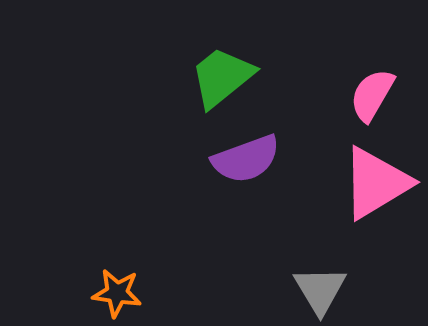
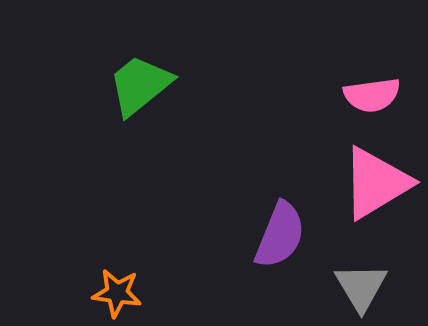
green trapezoid: moved 82 px left, 8 px down
pink semicircle: rotated 128 degrees counterclockwise
purple semicircle: moved 34 px right, 76 px down; rotated 48 degrees counterclockwise
gray triangle: moved 41 px right, 3 px up
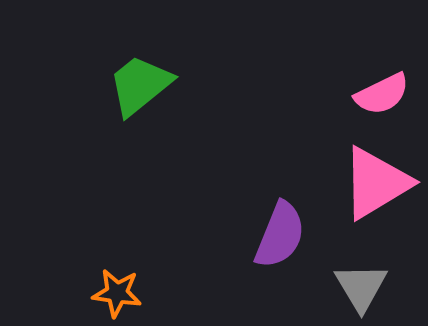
pink semicircle: moved 10 px right, 1 px up; rotated 18 degrees counterclockwise
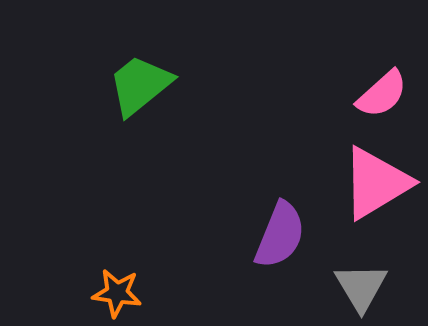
pink semicircle: rotated 16 degrees counterclockwise
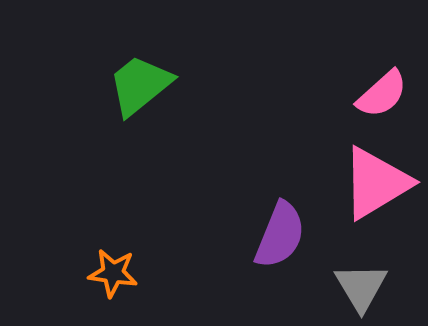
orange star: moved 4 px left, 20 px up
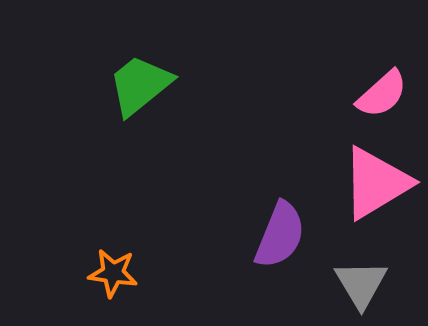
gray triangle: moved 3 px up
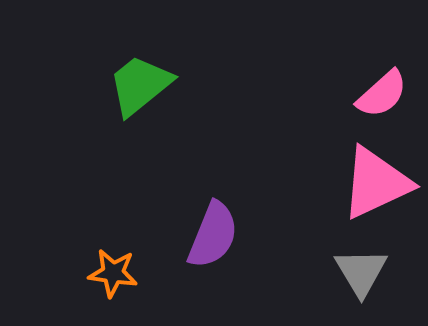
pink triangle: rotated 6 degrees clockwise
purple semicircle: moved 67 px left
gray triangle: moved 12 px up
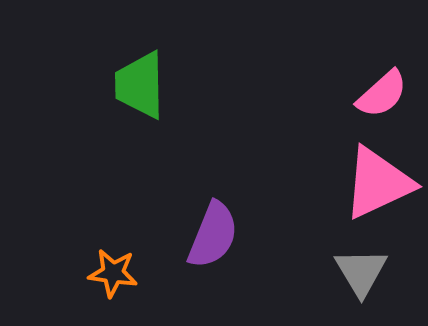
green trapezoid: rotated 52 degrees counterclockwise
pink triangle: moved 2 px right
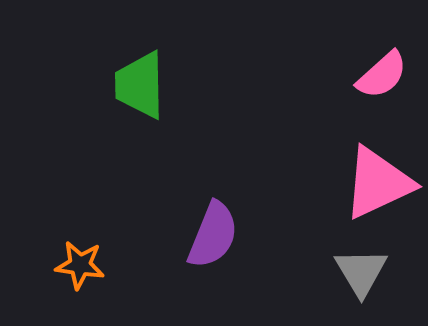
pink semicircle: moved 19 px up
orange star: moved 33 px left, 8 px up
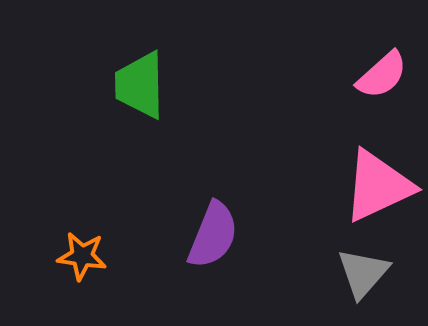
pink triangle: moved 3 px down
orange star: moved 2 px right, 9 px up
gray triangle: moved 2 px right, 1 px down; rotated 12 degrees clockwise
